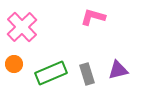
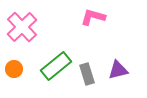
orange circle: moved 5 px down
green rectangle: moved 5 px right, 7 px up; rotated 16 degrees counterclockwise
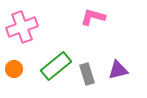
pink cross: rotated 24 degrees clockwise
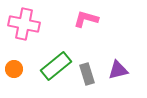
pink L-shape: moved 7 px left, 2 px down
pink cross: moved 2 px right, 3 px up; rotated 32 degrees clockwise
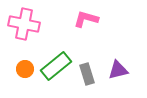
orange circle: moved 11 px right
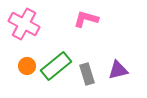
pink cross: rotated 16 degrees clockwise
orange circle: moved 2 px right, 3 px up
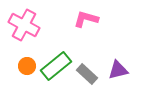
pink cross: moved 1 px down
gray rectangle: rotated 30 degrees counterclockwise
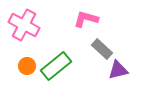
gray rectangle: moved 15 px right, 25 px up
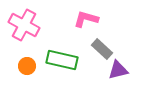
green rectangle: moved 6 px right, 6 px up; rotated 52 degrees clockwise
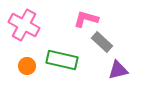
gray rectangle: moved 7 px up
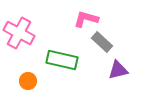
pink cross: moved 5 px left, 8 px down
orange circle: moved 1 px right, 15 px down
